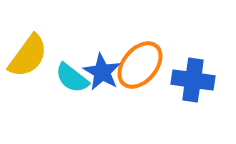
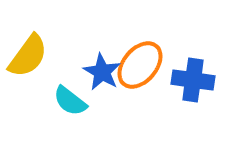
cyan semicircle: moved 2 px left, 23 px down
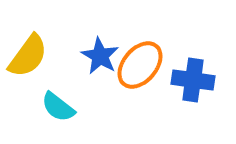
blue star: moved 2 px left, 16 px up
cyan semicircle: moved 12 px left, 6 px down
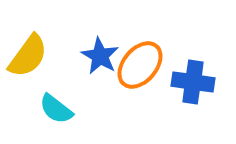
blue cross: moved 2 px down
cyan semicircle: moved 2 px left, 2 px down
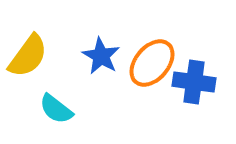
blue star: moved 1 px right
orange ellipse: moved 12 px right, 2 px up
blue cross: moved 1 px right
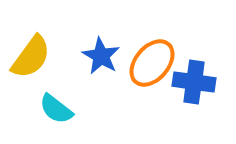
yellow semicircle: moved 3 px right, 1 px down
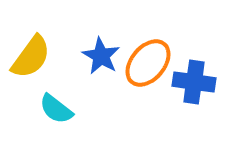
orange ellipse: moved 4 px left
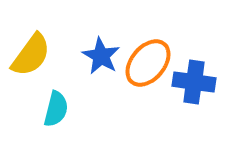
yellow semicircle: moved 2 px up
cyan semicircle: rotated 114 degrees counterclockwise
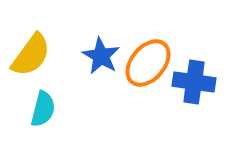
cyan semicircle: moved 13 px left
